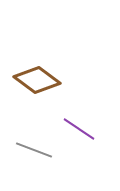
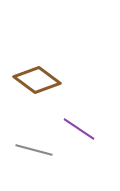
gray line: rotated 6 degrees counterclockwise
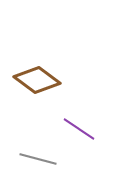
gray line: moved 4 px right, 9 px down
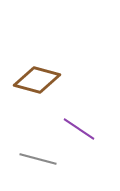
brown diamond: rotated 21 degrees counterclockwise
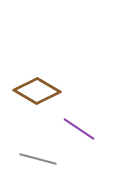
brown diamond: moved 11 px down; rotated 15 degrees clockwise
